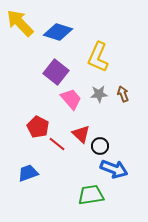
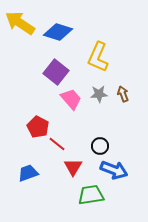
yellow arrow: rotated 12 degrees counterclockwise
red triangle: moved 8 px left, 33 px down; rotated 18 degrees clockwise
blue arrow: moved 1 px down
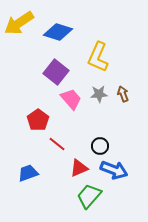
yellow arrow: moved 1 px left; rotated 68 degrees counterclockwise
red pentagon: moved 7 px up; rotated 10 degrees clockwise
red triangle: moved 6 px right, 1 px down; rotated 36 degrees clockwise
green trapezoid: moved 2 px left, 1 px down; rotated 40 degrees counterclockwise
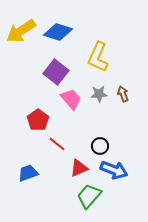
yellow arrow: moved 2 px right, 8 px down
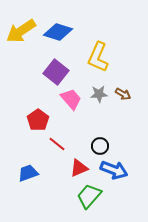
brown arrow: rotated 140 degrees clockwise
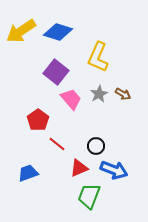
gray star: rotated 24 degrees counterclockwise
black circle: moved 4 px left
green trapezoid: rotated 20 degrees counterclockwise
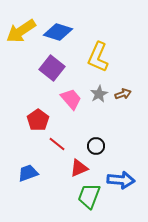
purple square: moved 4 px left, 4 px up
brown arrow: rotated 49 degrees counterclockwise
blue arrow: moved 7 px right, 10 px down; rotated 16 degrees counterclockwise
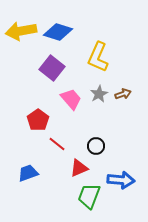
yellow arrow: rotated 24 degrees clockwise
